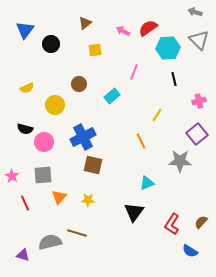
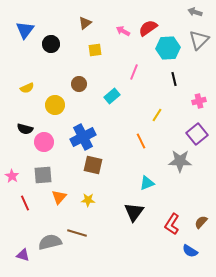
gray triangle: rotated 30 degrees clockwise
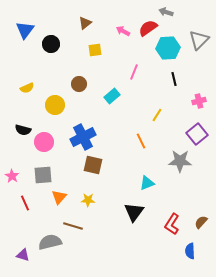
gray arrow: moved 29 px left
black semicircle: moved 2 px left, 1 px down
brown line: moved 4 px left, 7 px up
blue semicircle: rotated 56 degrees clockwise
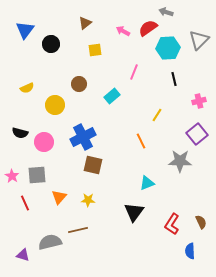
black semicircle: moved 3 px left, 3 px down
gray square: moved 6 px left
brown semicircle: rotated 112 degrees clockwise
brown line: moved 5 px right, 4 px down; rotated 30 degrees counterclockwise
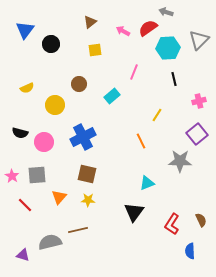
brown triangle: moved 5 px right, 1 px up
brown square: moved 6 px left, 9 px down
red line: moved 2 px down; rotated 21 degrees counterclockwise
brown semicircle: moved 2 px up
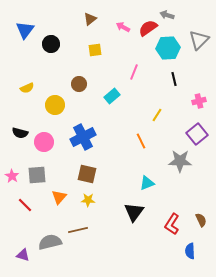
gray arrow: moved 1 px right, 3 px down
brown triangle: moved 3 px up
pink arrow: moved 4 px up
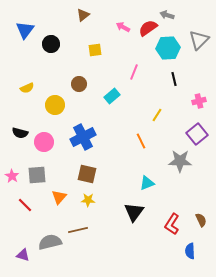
brown triangle: moved 7 px left, 4 px up
